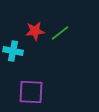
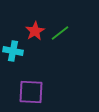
red star: rotated 24 degrees counterclockwise
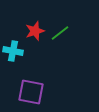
red star: rotated 12 degrees clockwise
purple square: rotated 8 degrees clockwise
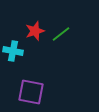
green line: moved 1 px right, 1 px down
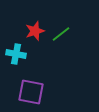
cyan cross: moved 3 px right, 3 px down
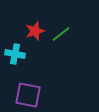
cyan cross: moved 1 px left
purple square: moved 3 px left, 3 px down
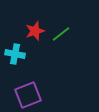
purple square: rotated 32 degrees counterclockwise
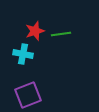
green line: rotated 30 degrees clockwise
cyan cross: moved 8 px right
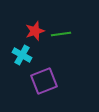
cyan cross: moved 1 px left, 1 px down; rotated 18 degrees clockwise
purple square: moved 16 px right, 14 px up
